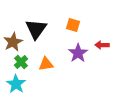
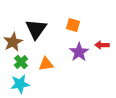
purple star: moved 1 px right, 1 px up
cyan star: moved 4 px right; rotated 30 degrees clockwise
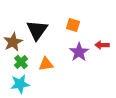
black triangle: moved 1 px right, 1 px down
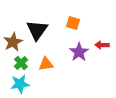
orange square: moved 2 px up
green cross: moved 1 px down
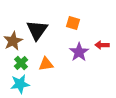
brown star: moved 1 px up
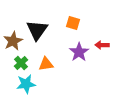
cyan star: moved 6 px right
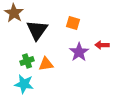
brown star: moved 1 px right, 28 px up; rotated 12 degrees counterclockwise
green cross: moved 6 px right, 2 px up; rotated 24 degrees clockwise
cyan star: moved 2 px left; rotated 18 degrees clockwise
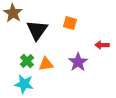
brown star: moved 1 px left
orange square: moved 3 px left
purple star: moved 1 px left, 10 px down
green cross: rotated 24 degrees counterclockwise
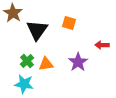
orange square: moved 1 px left
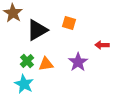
black triangle: rotated 25 degrees clockwise
cyan star: rotated 18 degrees clockwise
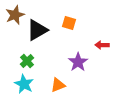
brown star: moved 2 px right, 2 px down; rotated 18 degrees clockwise
orange triangle: moved 12 px right, 21 px down; rotated 14 degrees counterclockwise
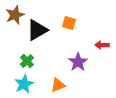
cyan star: rotated 18 degrees clockwise
